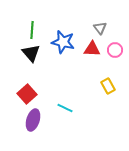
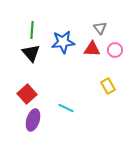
blue star: rotated 20 degrees counterclockwise
cyan line: moved 1 px right
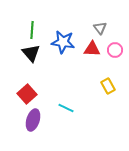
blue star: rotated 15 degrees clockwise
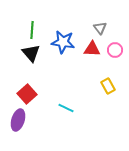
purple ellipse: moved 15 px left
